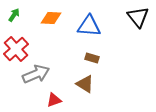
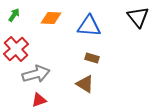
gray arrow: rotated 8 degrees clockwise
red triangle: moved 15 px left
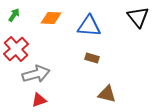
brown triangle: moved 22 px right, 10 px down; rotated 18 degrees counterclockwise
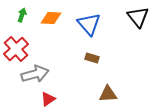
green arrow: moved 8 px right; rotated 16 degrees counterclockwise
blue triangle: moved 2 px up; rotated 45 degrees clockwise
gray arrow: moved 1 px left
brown triangle: moved 1 px right; rotated 18 degrees counterclockwise
red triangle: moved 9 px right, 1 px up; rotated 14 degrees counterclockwise
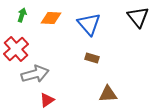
red triangle: moved 1 px left, 1 px down
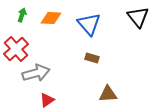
gray arrow: moved 1 px right, 1 px up
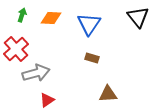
blue triangle: rotated 15 degrees clockwise
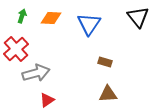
green arrow: moved 1 px down
brown rectangle: moved 13 px right, 4 px down
